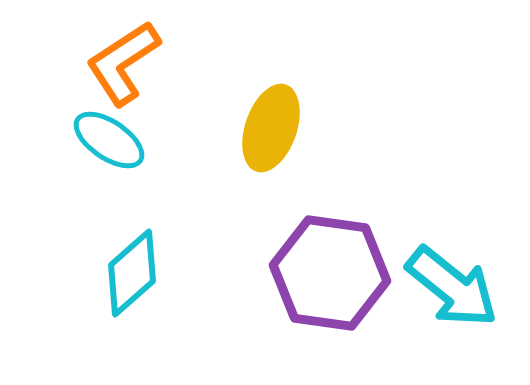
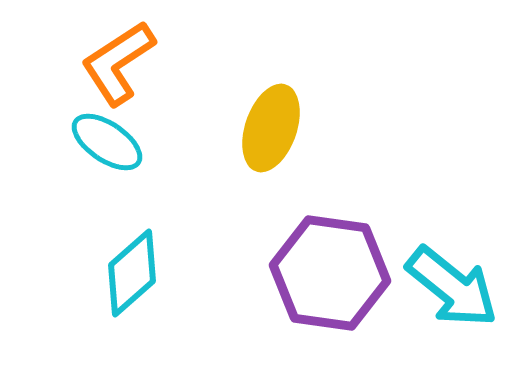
orange L-shape: moved 5 px left
cyan ellipse: moved 2 px left, 2 px down
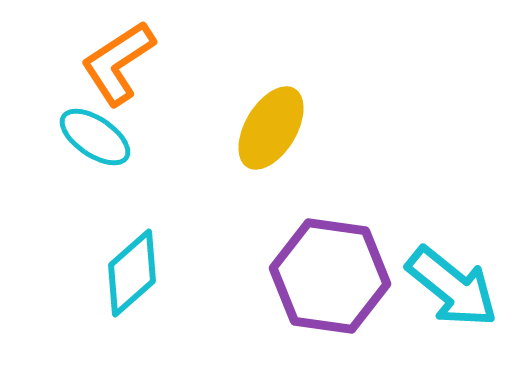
yellow ellipse: rotated 12 degrees clockwise
cyan ellipse: moved 12 px left, 5 px up
purple hexagon: moved 3 px down
